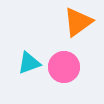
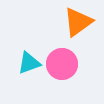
pink circle: moved 2 px left, 3 px up
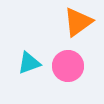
pink circle: moved 6 px right, 2 px down
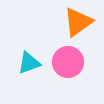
pink circle: moved 4 px up
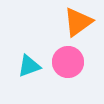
cyan triangle: moved 3 px down
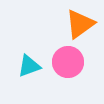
orange triangle: moved 2 px right, 2 px down
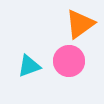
pink circle: moved 1 px right, 1 px up
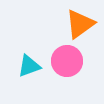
pink circle: moved 2 px left
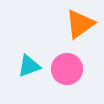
pink circle: moved 8 px down
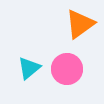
cyan triangle: moved 2 px down; rotated 20 degrees counterclockwise
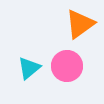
pink circle: moved 3 px up
